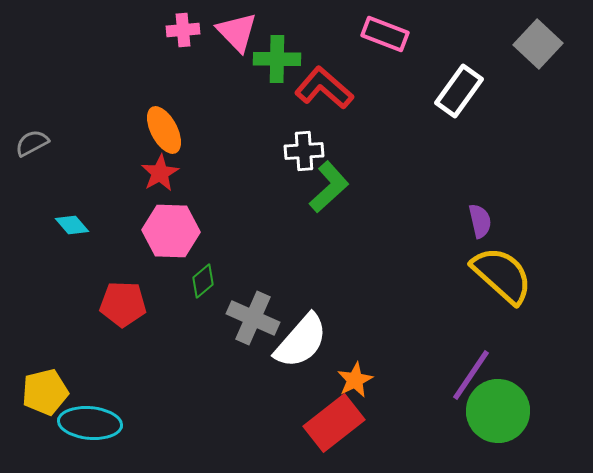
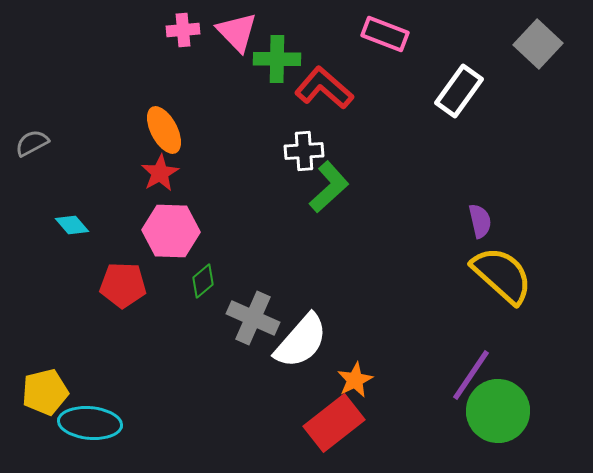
red pentagon: moved 19 px up
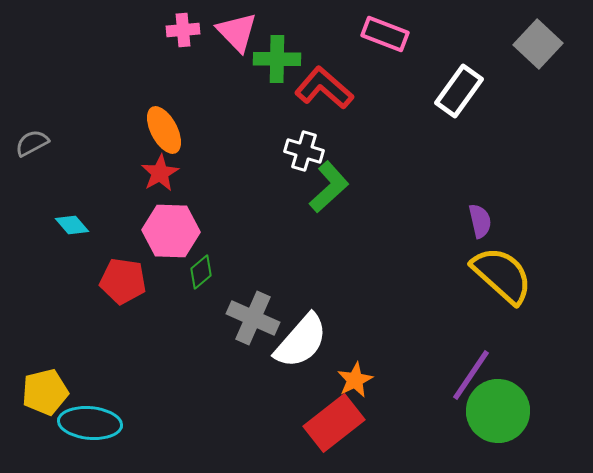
white cross: rotated 21 degrees clockwise
green diamond: moved 2 px left, 9 px up
red pentagon: moved 4 px up; rotated 6 degrees clockwise
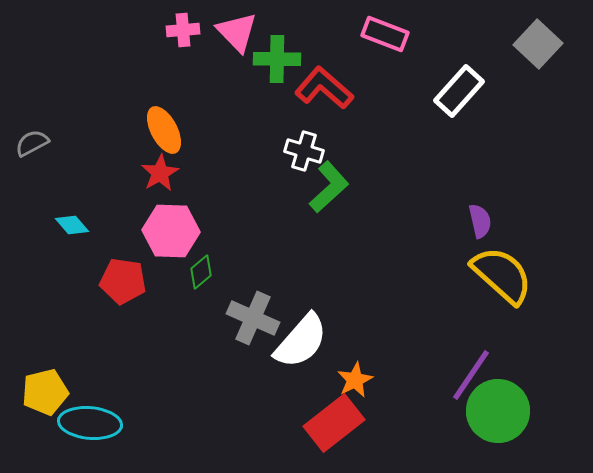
white rectangle: rotated 6 degrees clockwise
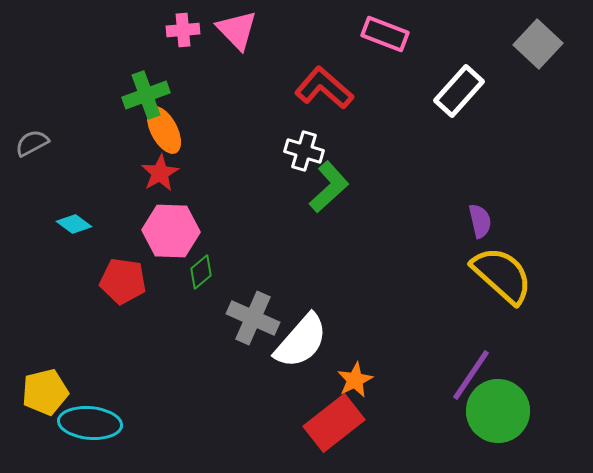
pink triangle: moved 2 px up
green cross: moved 131 px left, 36 px down; rotated 21 degrees counterclockwise
cyan diamond: moved 2 px right, 1 px up; rotated 12 degrees counterclockwise
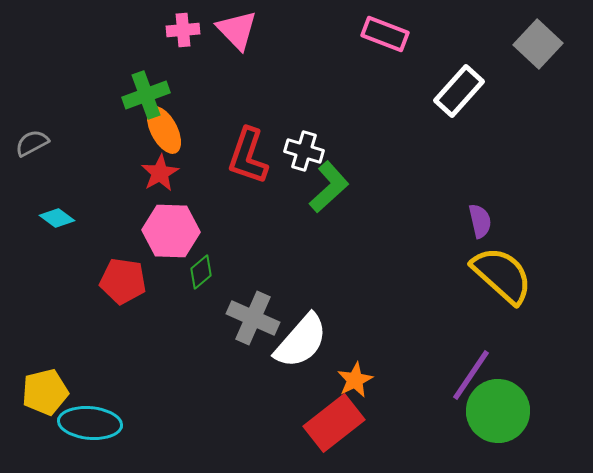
red L-shape: moved 76 px left, 68 px down; rotated 112 degrees counterclockwise
cyan diamond: moved 17 px left, 6 px up
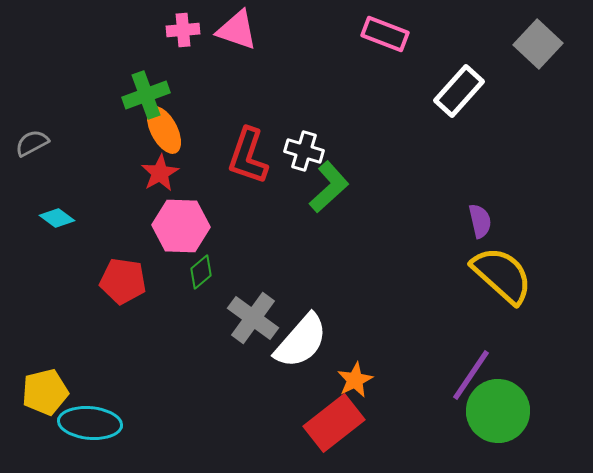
pink triangle: rotated 27 degrees counterclockwise
pink hexagon: moved 10 px right, 5 px up
gray cross: rotated 12 degrees clockwise
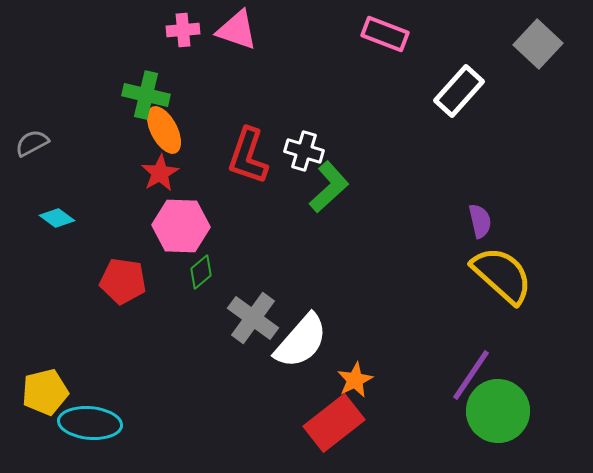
green cross: rotated 33 degrees clockwise
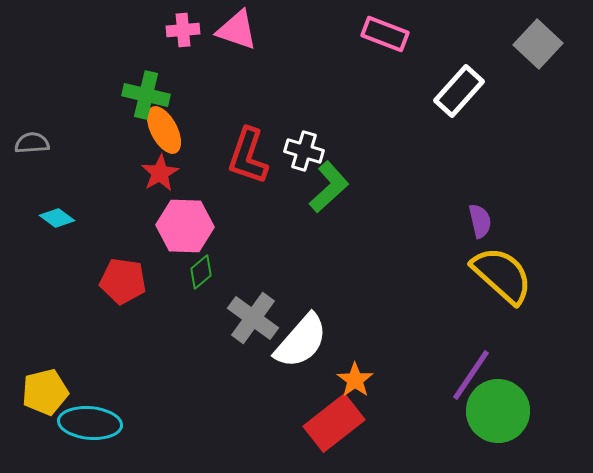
gray semicircle: rotated 24 degrees clockwise
pink hexagon: moved 4 px right
orange star: rotated 9 degrees counterclockwise
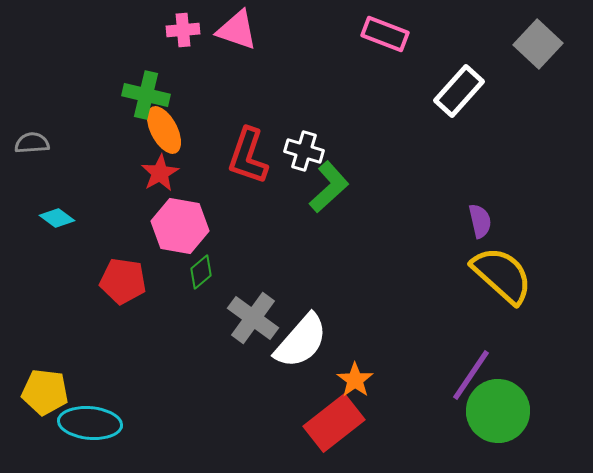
pink hexagon: moved 5 px left; rotated 8 degrees clockwise
yellow pentagon: rotated 21 degrees clockwise
